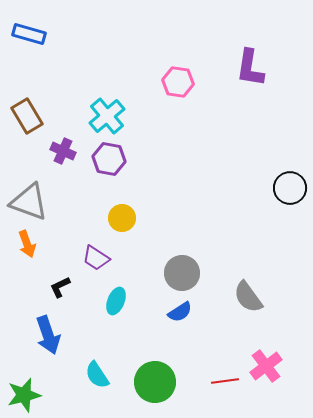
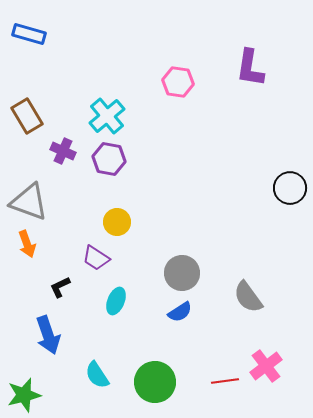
yellow circle: moved 5 px left, 4 px down
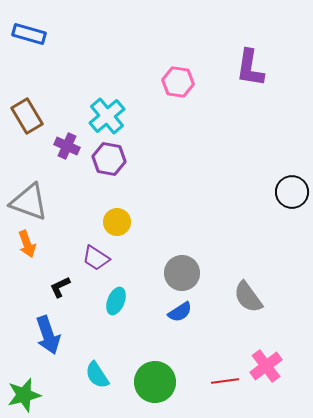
purple cross: moved 4 px right, 5 px up
black circle: moved 2 px right, 4 px down
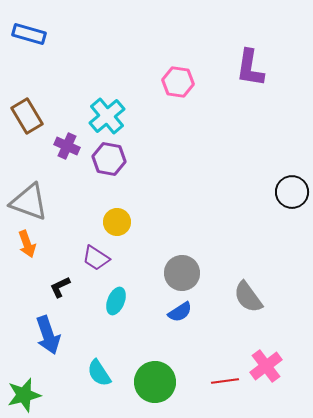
cyan semicircle: moved 2 px right, 2 px up
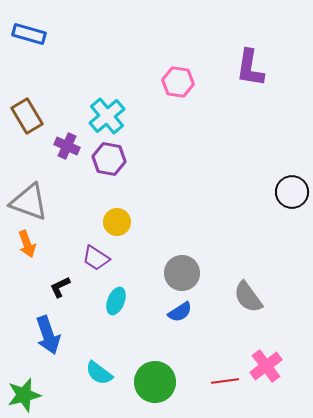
cyan semicircle: rotated 20 degrees counterclockwise
